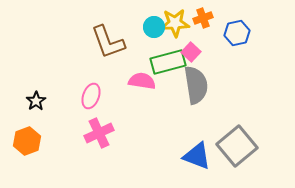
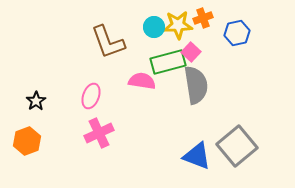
yellow star: moved 3 px right, 2 px down
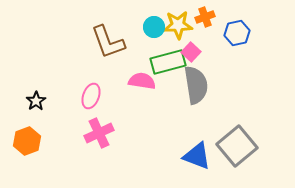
orange cross: moved 2 px right, 1 px up
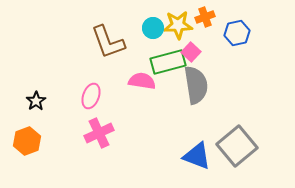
cyan circle: moved 1 px left, 1 px down
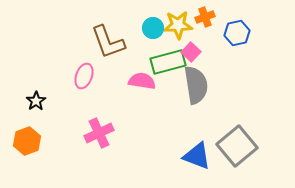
pink ellipse: moved 7 px left, 20 px up
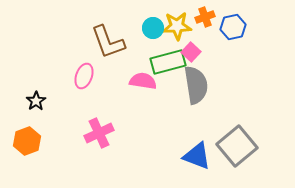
yellow star: moved 1 px left, 1 px down
blue hexagon: moved 4 px left, 6 px up
pink semicircle: moved 1 px right
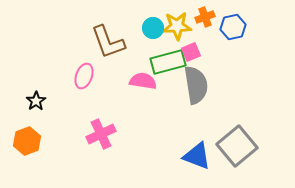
pink square: rotated 24 degrees clockwise
pink cross: moved 2 px right, 1 px down
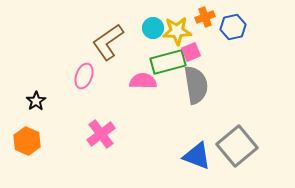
yellow star: moved 5 px down
brown L-shape: rotated 75 degrees clockwise
pink semicircle: rotated 8 degrees counterclockwise
pink cross: rotated 12 degrees counterclockwise
orange hexagon: rotated 16 degrees counterclockwise
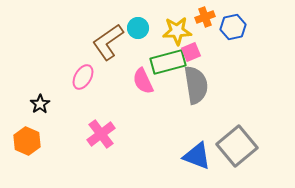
cyan circle: moved 15 px left
pink ellipse: moved 1 px left, 1 px down; rotated 10 degrees clockwise
pink semicircle: rotated 116 degrees counterclockwise
black star: moved 4 px right, 3 px down
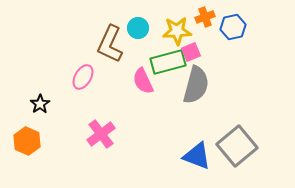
brown L-shape: moved 2 px right, 2 px down; rotated 30 degrees counterclockwise
gray semicircle: rotated 24 degrees clockwise
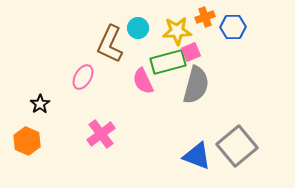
blue hexagon: rotated 10 degrees clockwise
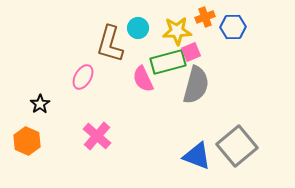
brown L-shape: rotated 9 degrees counterclockwise
pink semicircle: moved 2 px up
pink cross: moved 4 px left, 2 px down; rotated 12 degrees counterclockwise
